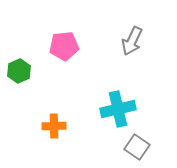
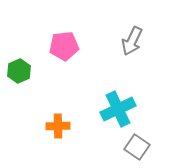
cyan cross: rotated 12 degrees counterclockwise
orange cross: moved 4 px right
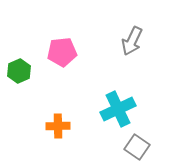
pink pentagon: moved 2 px left, 6 px down
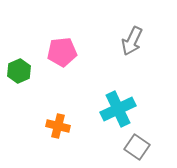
orange cross: rotated 15 degrees clockwise
